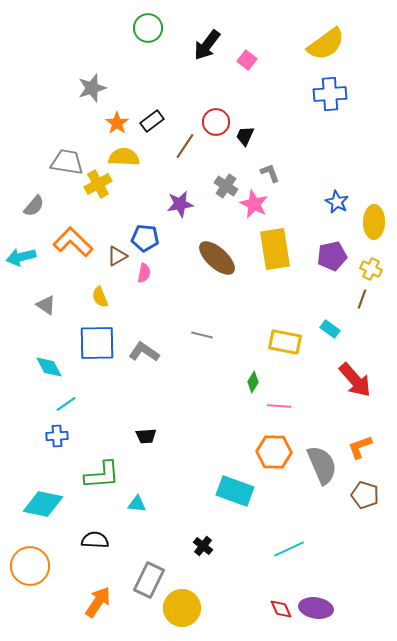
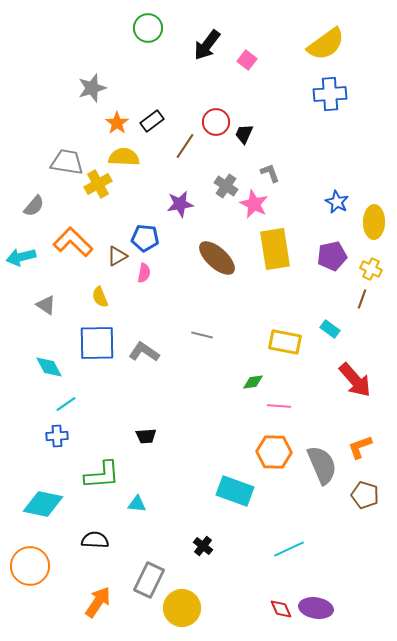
black trapezoid at (245, 136): moved 1 px left, 2 px up
green diamond at (253, 382): rotated 50 degrees clockwise
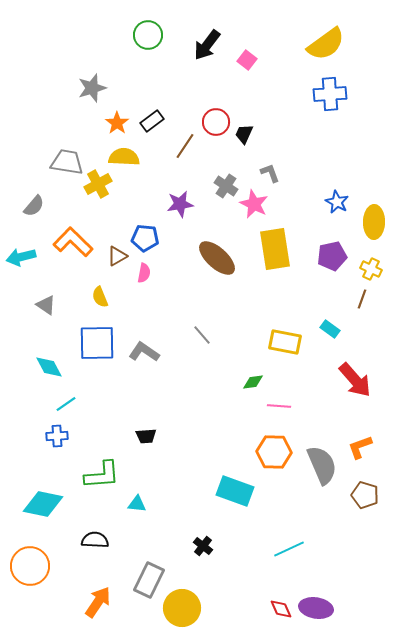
green circle at (148, 28): moved 7 px down
gray line at (202, 335): rotated 35 degrees clockwise
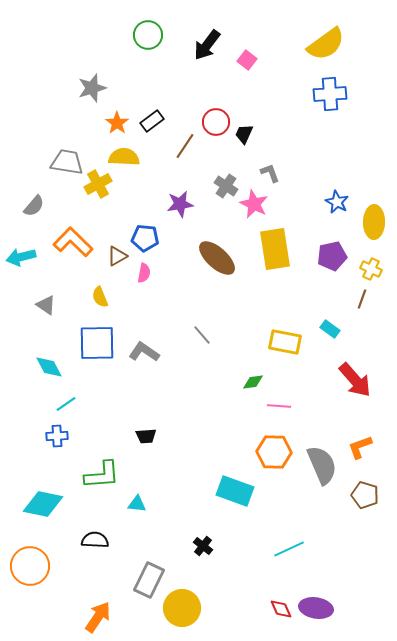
orange arrow at (98, 602): moved 15 px down
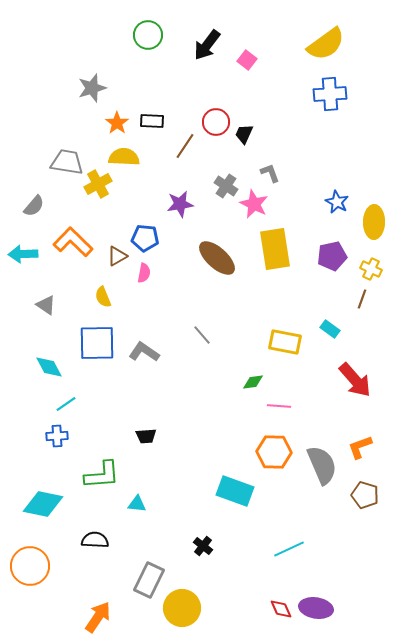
black rectangle at (152, 121): rotated 40 degrees clockwise
cyan arrow at (21, 257): moved 2 px right, 3 px up; rotated 12 degrees clockwise
yellow semicircle at (100, 297): moved 3 px right
